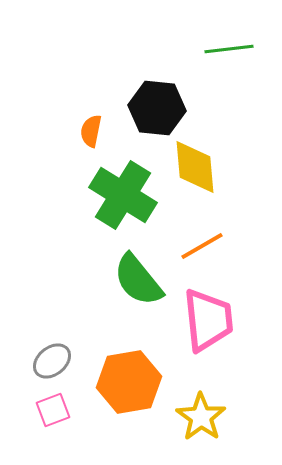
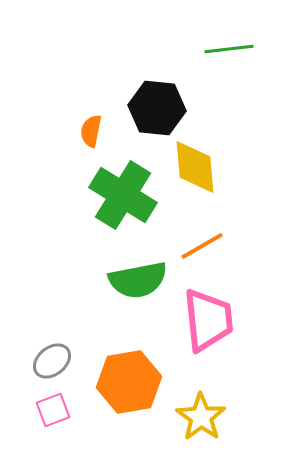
green semicircle: rotated 62 degrees counterclockwise
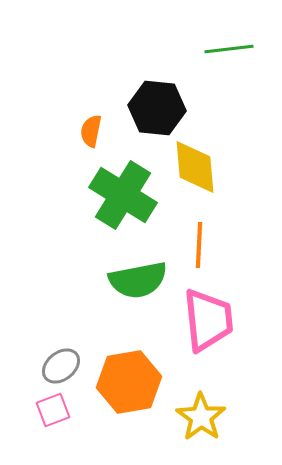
orange line: moved 3 px left, 1 px up; rotated 57 degrees counterclockwise
gray ellipse: moved 9 px right, 5 px down
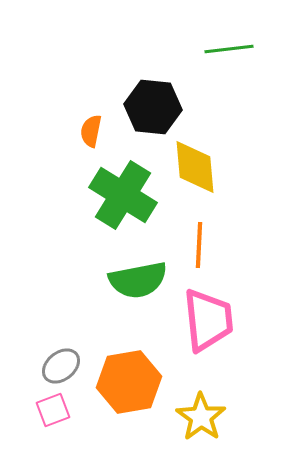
black hexagon: moved 4 px left, 1 px up
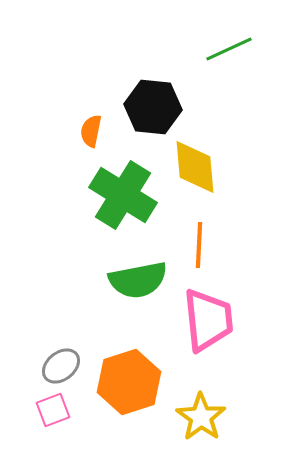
green line: rotated 18 degrees counterclockwise
orange hexagon: rotated 8 degrees counterclockwise
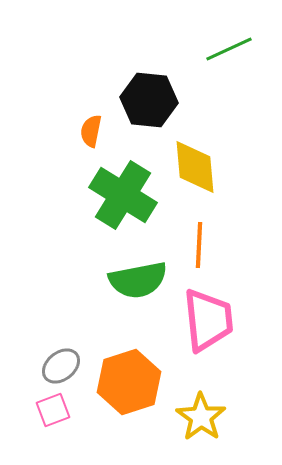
black hexagon: moved 4 px left, 7 px up
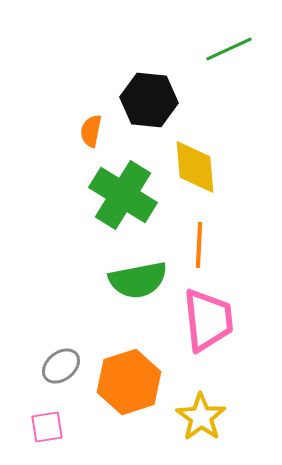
pink square: moved 6 px left, 17 px down; rotated 12 degrees clockwise
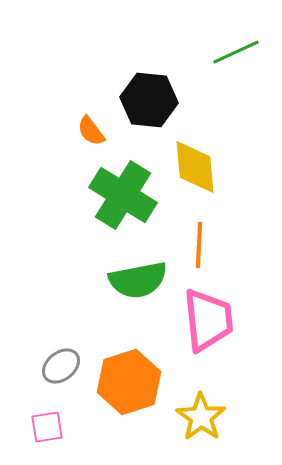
green line: moved 7 px right, 3 px down
orange semicircle: rotated 48 degrees counterclockwise
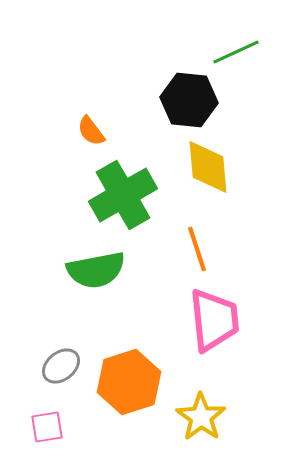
black hexagon: moved 40 px right
yellow diamond: moved 13 px right
green cross: rotated 28 degrees clockwise
orange line: moved 2 px left, 4 px down; rotated 21 degrees counterclockwise
green semicircle: moved 42 px left, 10 px up
pink trapezoid: moved 6 px right
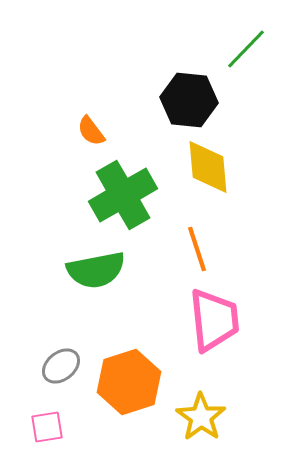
green line: moved 10 px right, 3 px up; rotated 21 degrees counterclockwise
